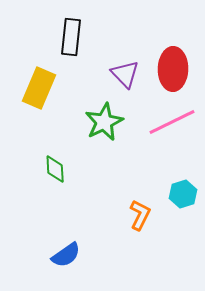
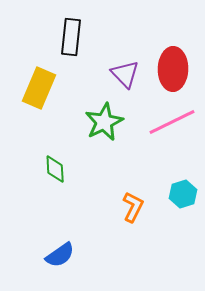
orange L-shape: moved 7 px left, 8 px up
blue semicircle: moved 6 px left
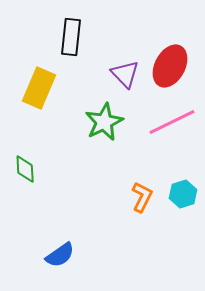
red ellipse: moved 3 px left, 3 px up; rotated 27 degrees clockwise
green diamond: moved 30 px left
orange L-shape: moved 9 px right, 10 px up
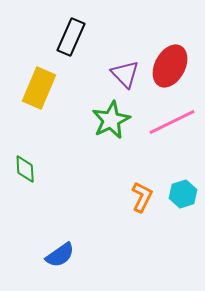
black rectangle: rotated 18 degrees clockwise
green star: moved 7 px right, 2 px up
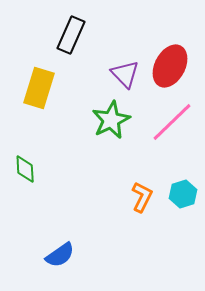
black rectangle: moved 2 px up
yellow rectangle: rotated 6 degrees counterclockwise
pink line: rotated 18 degrees counterclockwise
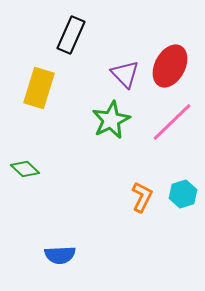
green diamond: rotated 44 degrees counterclockwise
blue semicircle: rotated 32 degrees clockwise
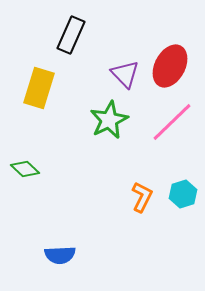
green star: moved 2 px left
